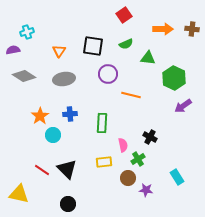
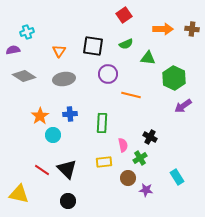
green cross: moved 2 px right, 1 px up
black circle: moved 3 px up
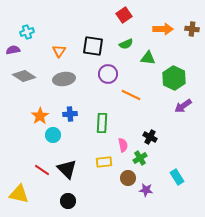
orange line: rotated 12 degrees clockwise
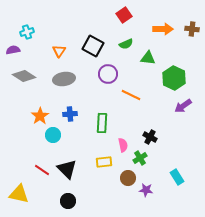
black square: rotated 20 degrees clockwise
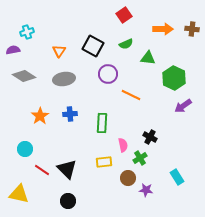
cyan circle: moved 28 px left, 14 px down
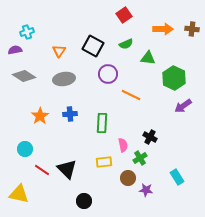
purple semicircle: moved 2 px right
black circle: moved 16 px right
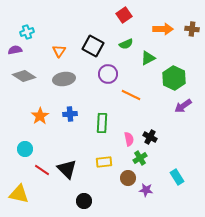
green triangle: rotated 35 degrees counterclockwise
pink semicircle: moved 6 px right, 6 px up
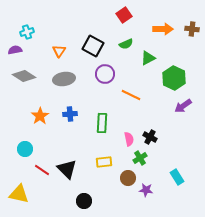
purple circle: moved 3 px left
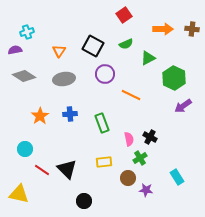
green rectangle: rotated 24 degrees counterclockwise
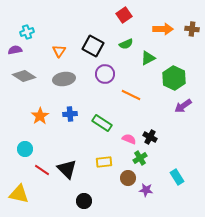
green rectangle: rotated 36 degrees counterclockwise
pink semicircle: rotated 56 degrees counterclockwise
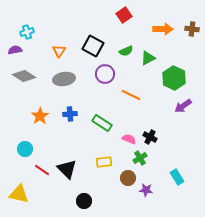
green semicircle: moved 7 px down
